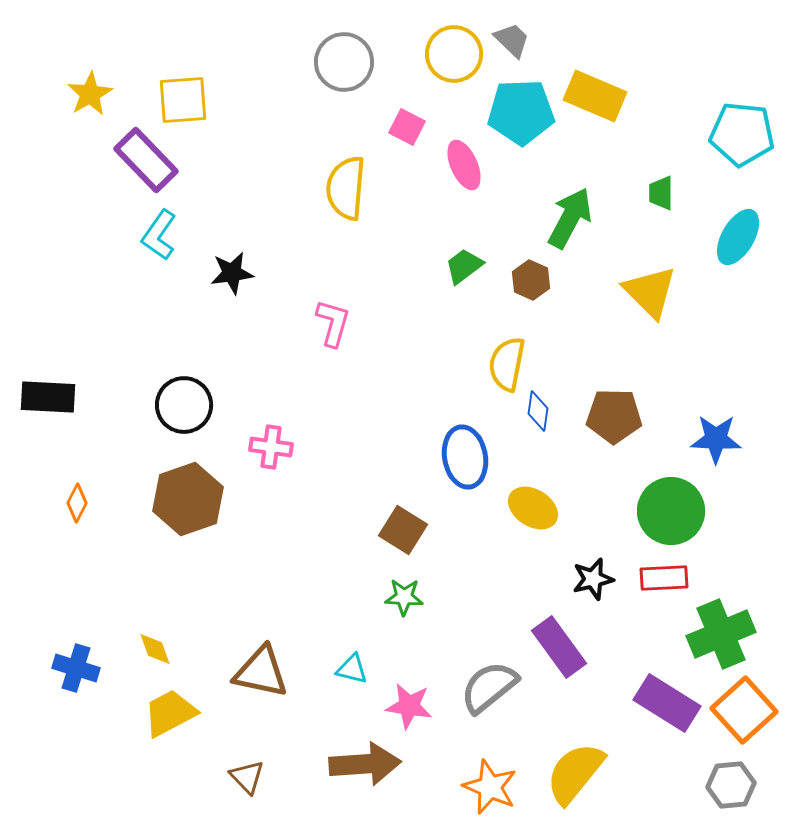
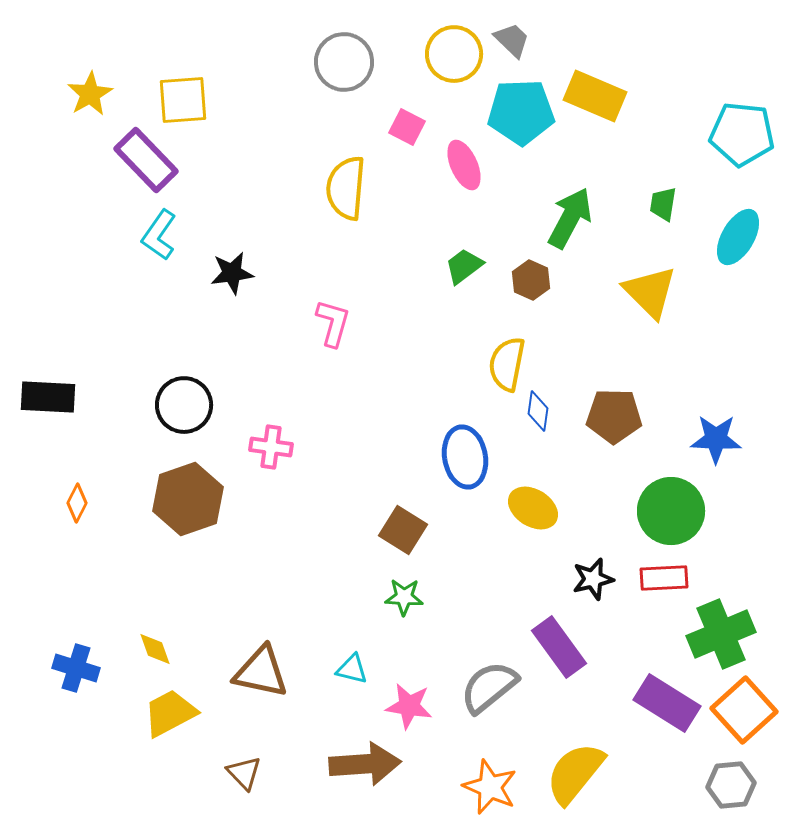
green trapezoid at (661, 193): moved 2 px right, 11 px down; rotated 9 degrees clockwise
brown triangle at (247, 777): moved 3 px left, 4 px up
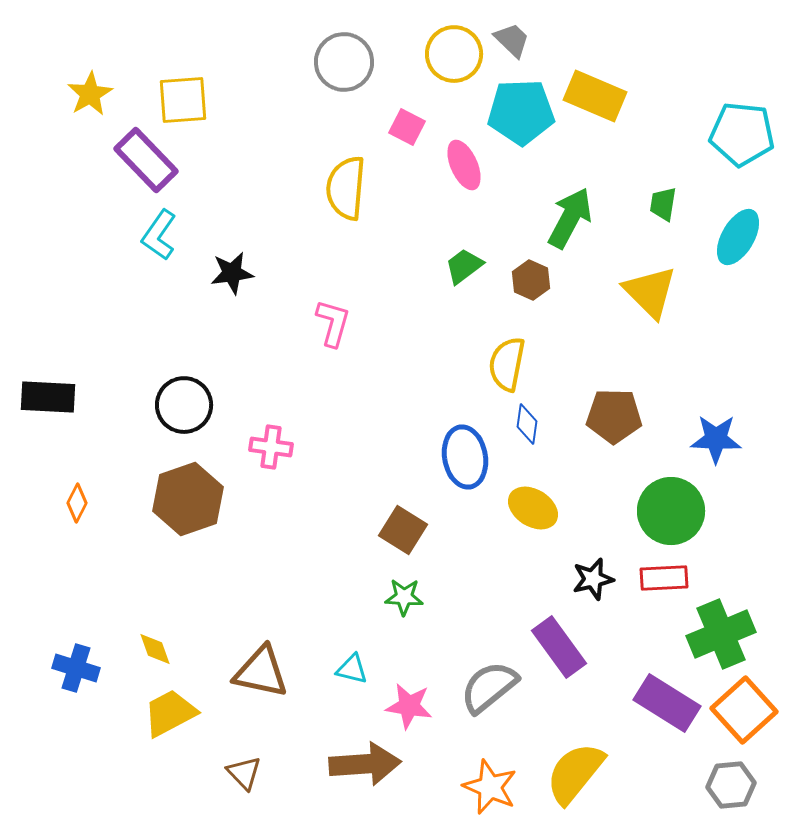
blue diamond at (538, 411): moved 11 px left, 13 px down
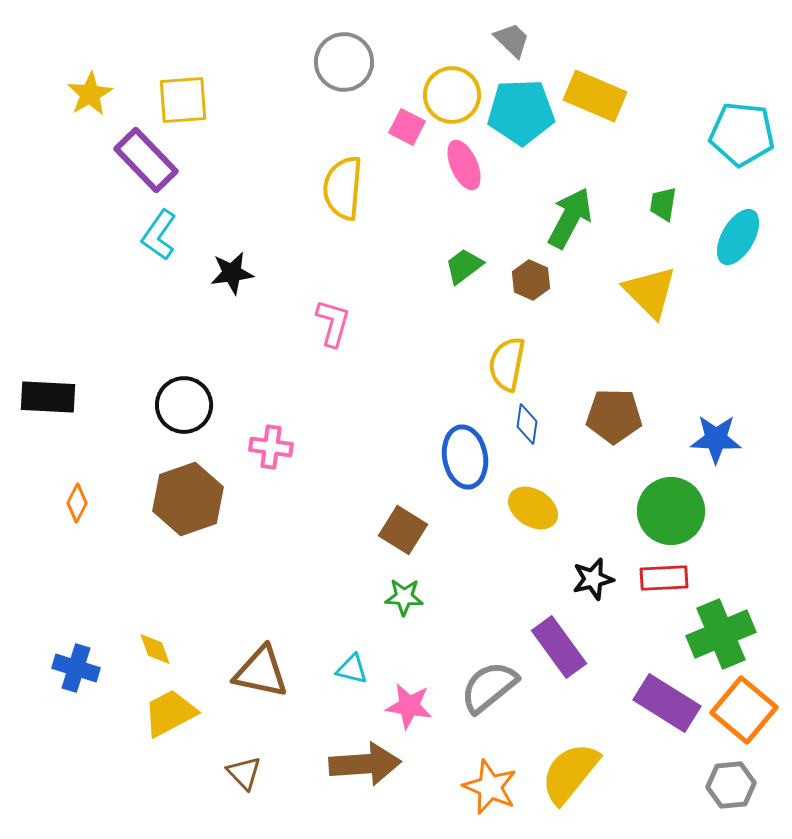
yellow circle at (454, 54): moved 2 px left, 41 px down
yellow semicircle at (346, 188): moved 3 px left
orange square at (744, 710): rotated 8 degrees counterclockwise
yellow semicircle at (575, 773): moved 5 px left
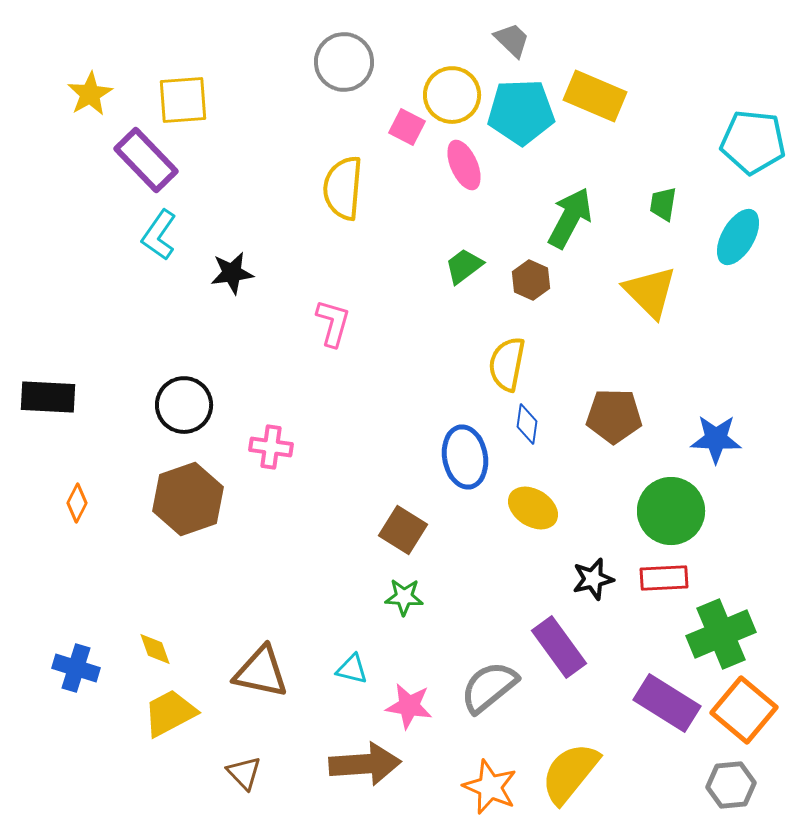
cyan pentagon at (742, 134): moved 11 px right, 8 px down
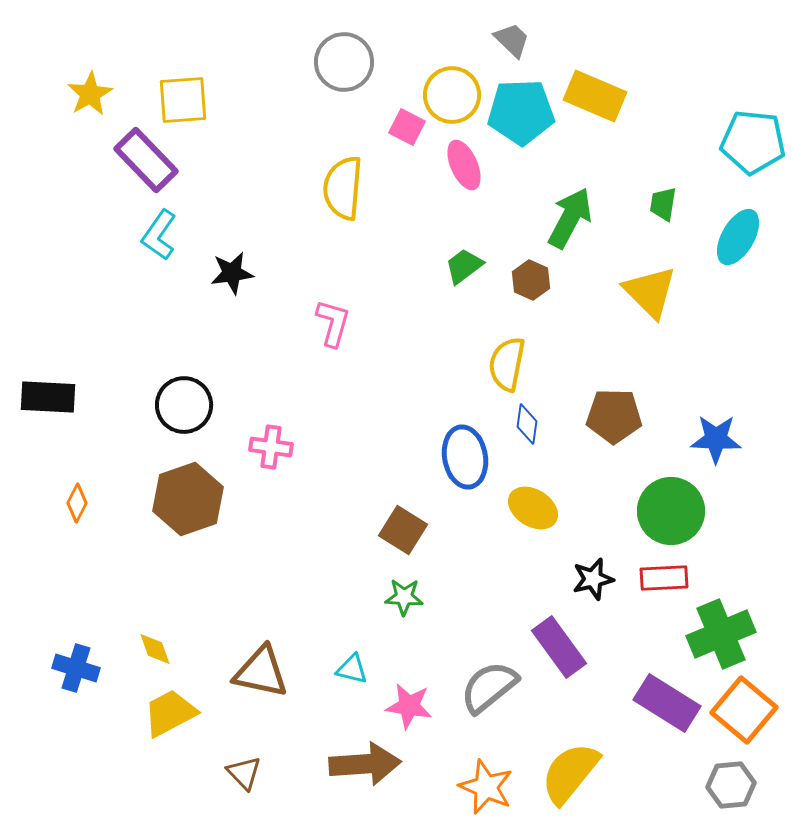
orange star at (490, 787): moved 4 px left
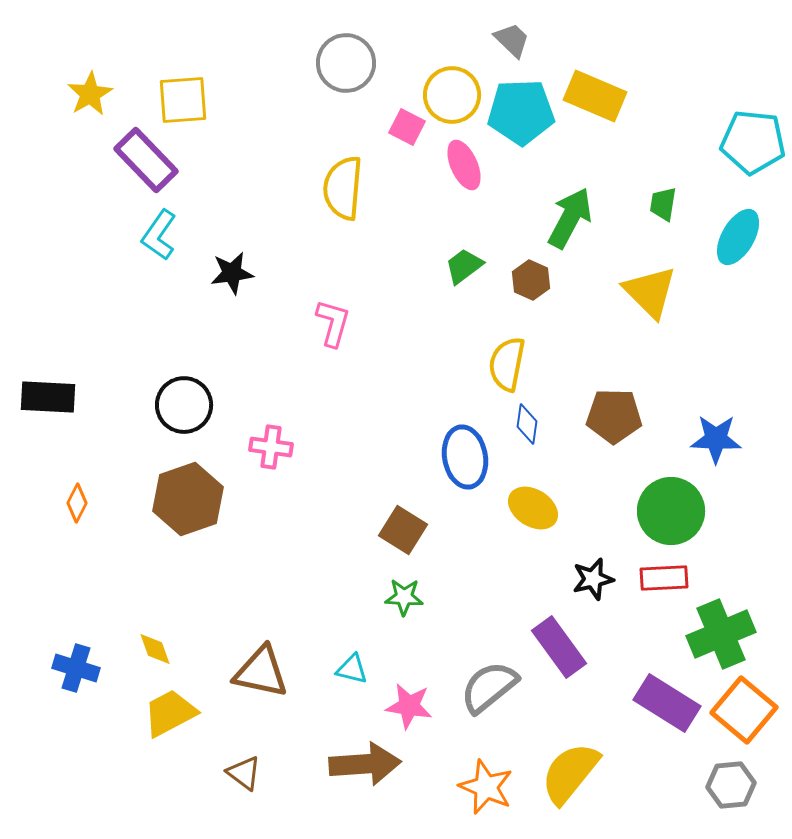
gray circle at (344, 62): moved 2 px right, 1 px down
brown triangle at (244, 773): rotated 9 degrees counterclockwise
